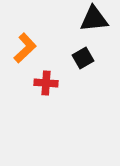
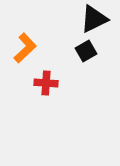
black triangle: rotated 20 degrees counterclockwise
black square: moved 3 px right, 7 px up
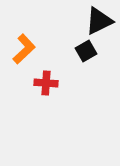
black triangle: moved 5 px right, 2 px down
orange L-shape: moved 1 px left, 1 px down
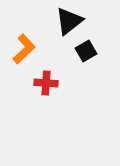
black triangle: moved 30 px left; rotated 12 degrees counterclockwise
